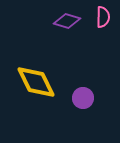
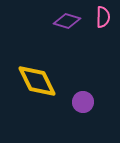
yellow diamond: moved 1 px right, 1 px up
purple circle: moved 4 px down
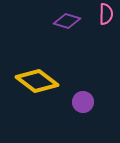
pink semicircle: moved 3 px right, 3 px up
yellow diamond: rotated 27 degrees counterclockwise
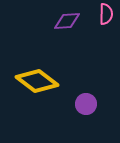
purple diamond: rotated 20 degrees counterclockwise
purple circle: moved 3 px right, 2 px down
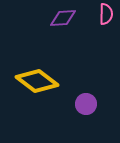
purple diamond: moved 4 px left, 3 px up
